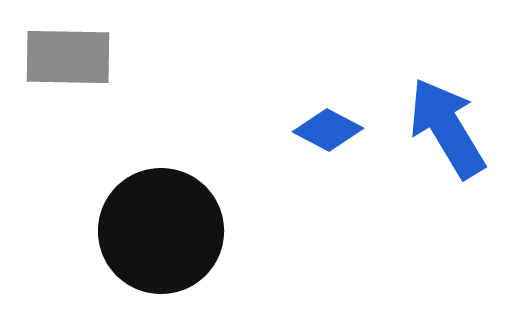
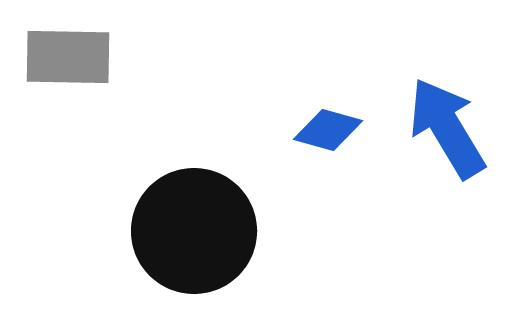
blue diamond: rotated 12 degrees counterclockwise
black circle: moved 33 px right
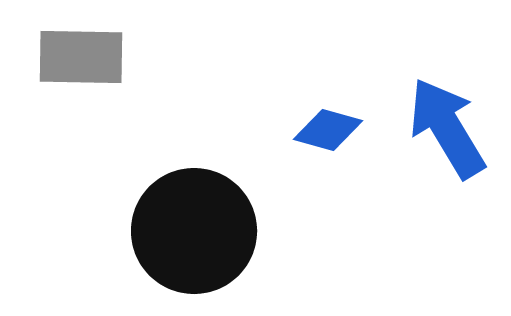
gray rectangle: moved 13 px right
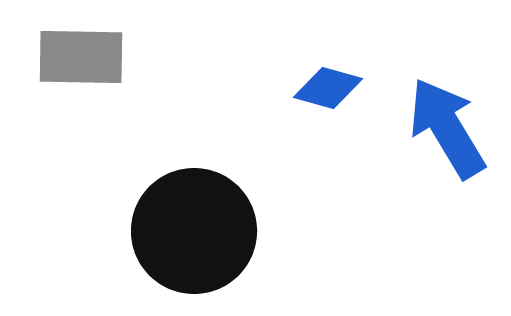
blue diamond: moved 42 px up
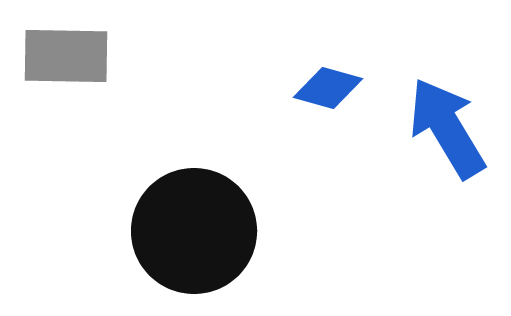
gray rectangle: moved 15 px left, 1 px up
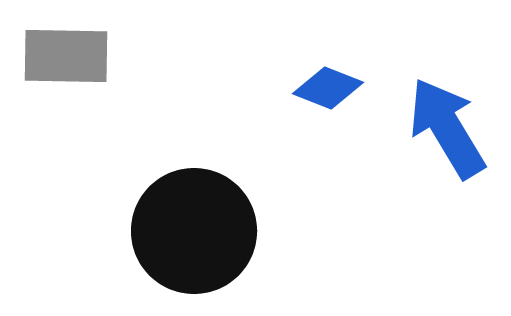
blue diamond: rotated 6 degrees clockwise
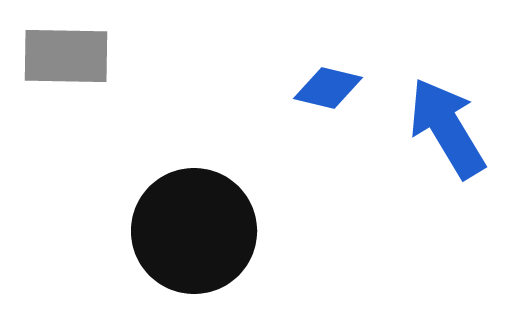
blue diamond: rotated 8 degrees counterclockwise
